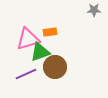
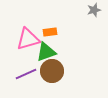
gray star: rotated 16 degrees counterclockwise
green triangle: moved 6 px right
brown circle: moved 3 px left, 4 px down
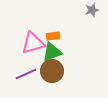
gray star: moved 2 px left
orange rectangle: moved 3 px right, 4 px down
pink triangle: moved 5 px right, 4 px down
green triangle: moved 6 px right
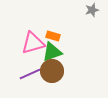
orange rectangle: rotated 24 degrees clockwise
purple line: moved 4 px right
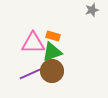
pink triangle: rotated 15 degrees clockwise
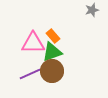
orange rectangle: rotated 32 degrees clockwise
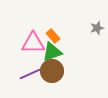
gray star: moved 5 px right, 18 px down
